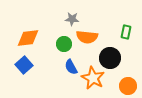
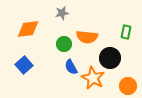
gray star: moved 10 px left, 6 px up; rotated 16 degrees counterclockwise
orange diamond: moved 9 px up
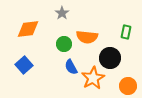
gray star: rotated 24 degrees counterclockwise
orange star: rotated 15 degrees clockwise
